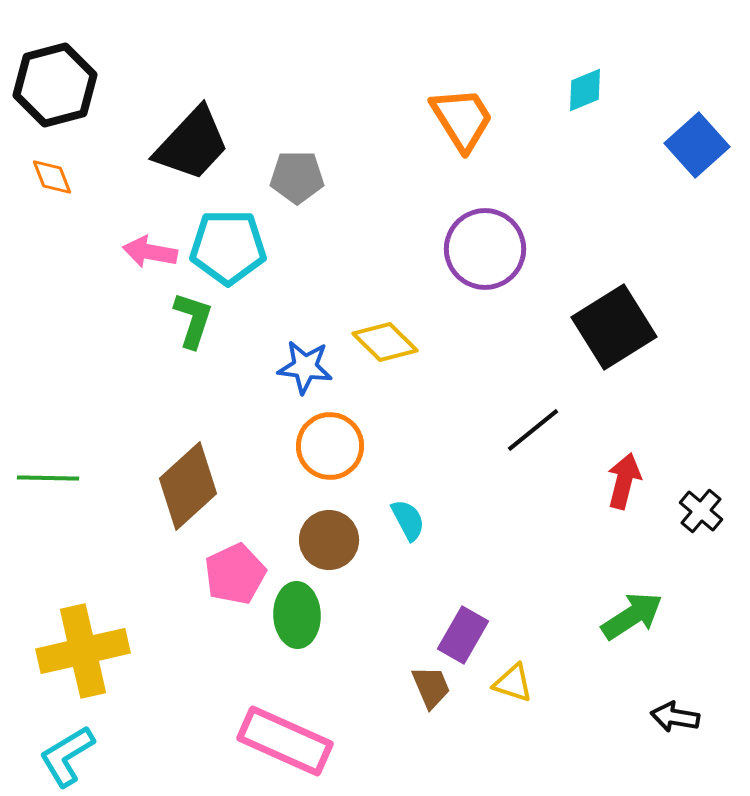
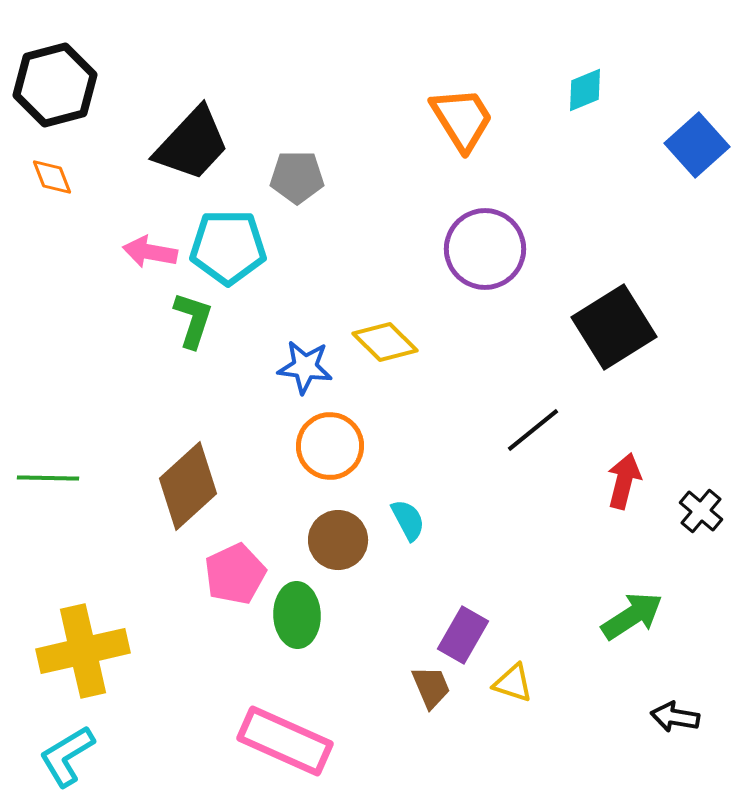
brown circle: moved 9 px right
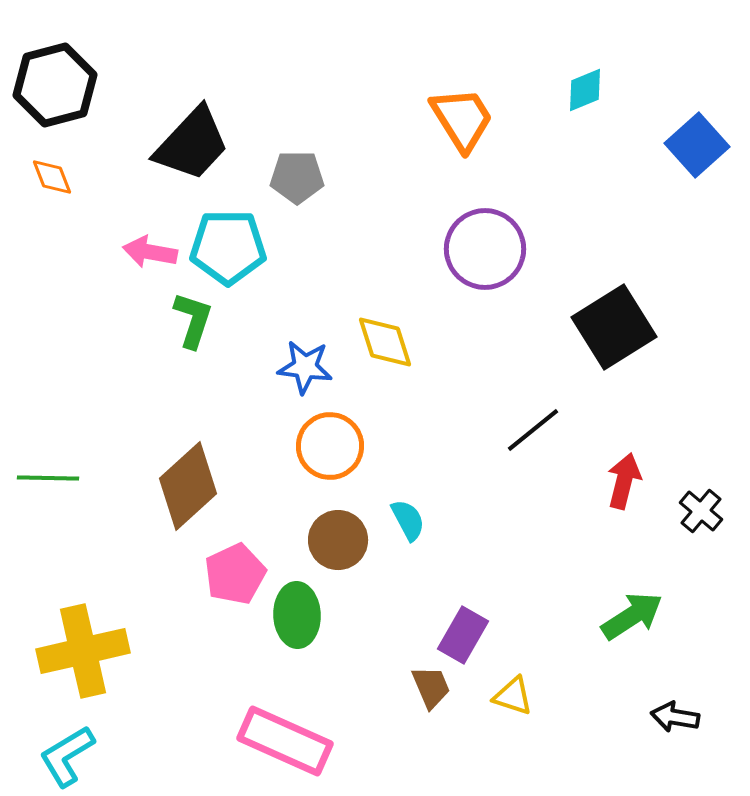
yellow diamond: rotated 28 degrees clockwise
yellow triangle: moved 13 px down
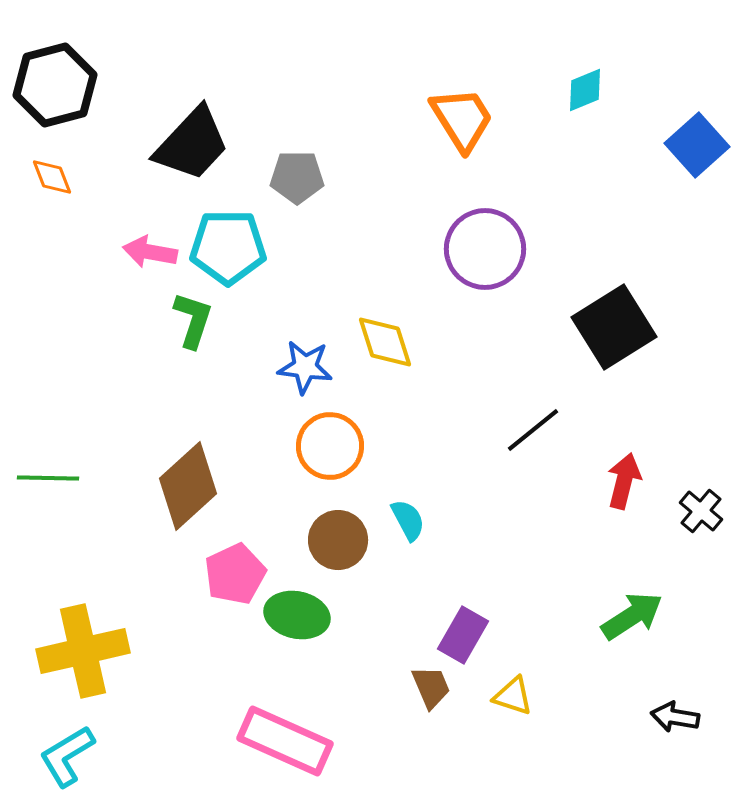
green ellipse: rotated 76 degrees counterclockwise
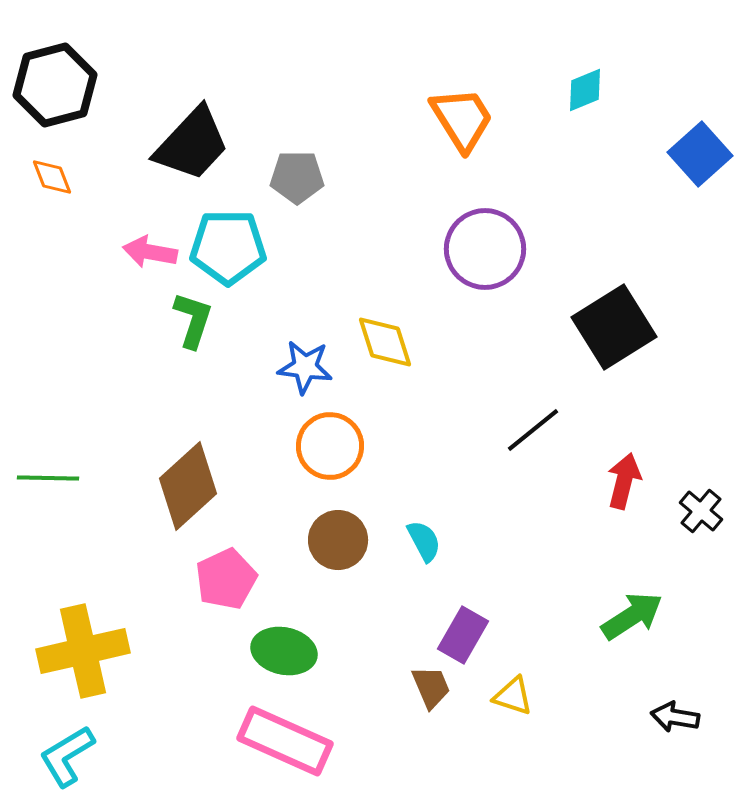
blue square: moved 3 px right, 9 px down
cyan semicircle: moved 16 px right, 21 px down
pink pentagon: moved 9 px left, 5 px down
green ellipse: moved 13 px left, 36 px down
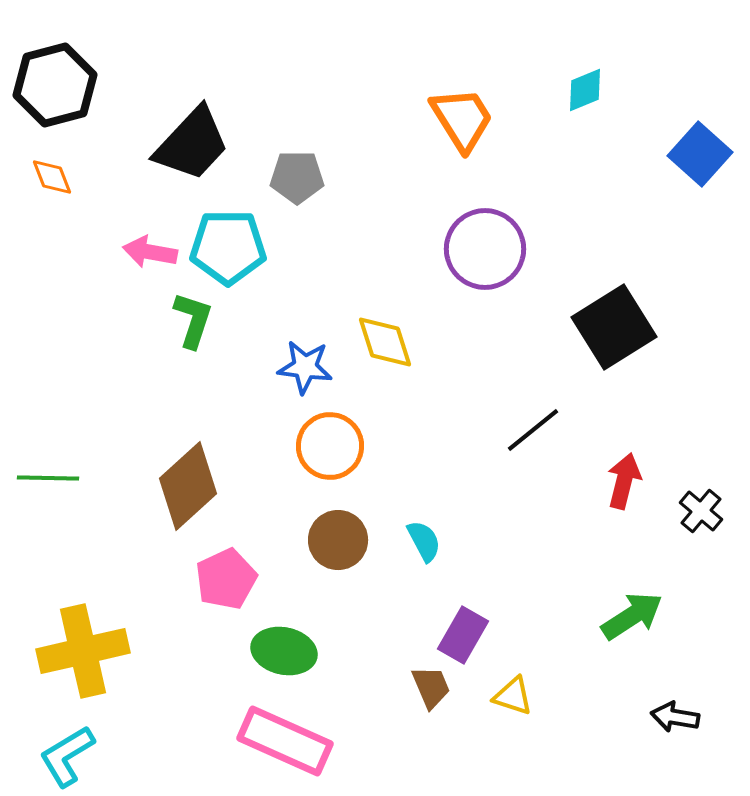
blue square: rotated 6 degrees counterclockwise
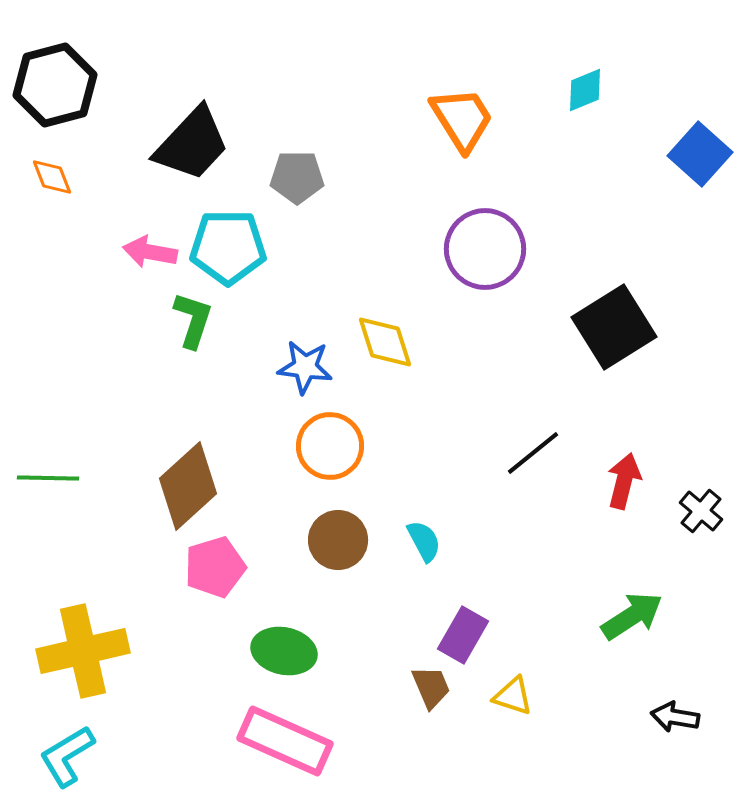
black line: moved 23 px down
pink pentagon: moved 11 px left, 12 px up; rotated 8 degrees clockwise
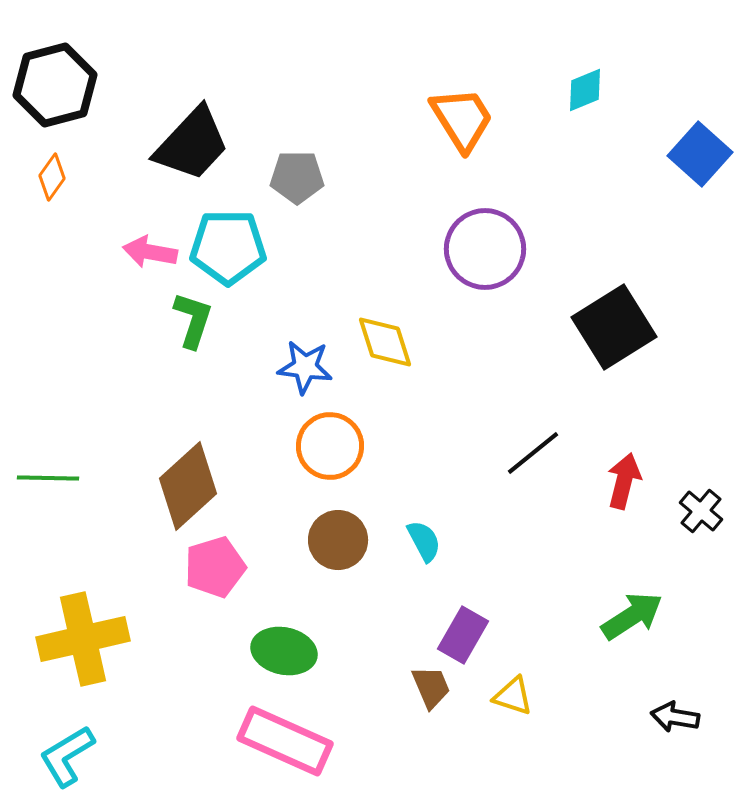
orange diamond: rotated 57 degrees clockwise
yellow cross: moved 12 px up
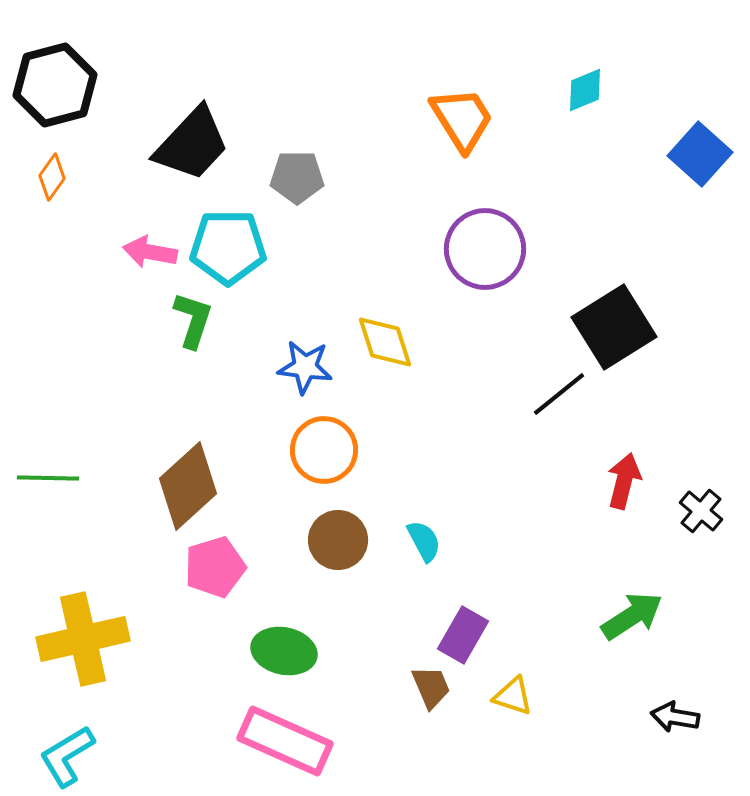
orange circle: moved 6 px left, 4 px down
black line: moved 26 px right, 59 px up
